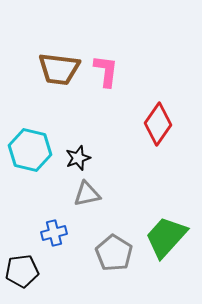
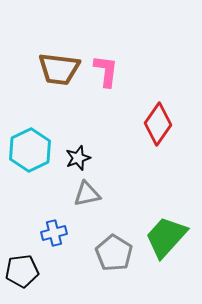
cyan hexagon: rotated 21 degrees clockwise
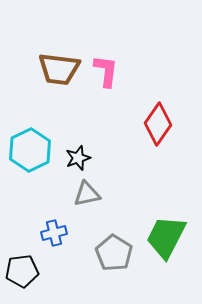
green trapezoid: rotated 15 degrees counterclockwise
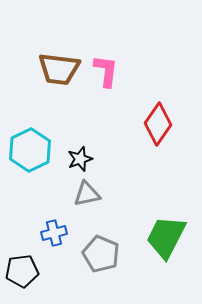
black star: moved 2 px right, 1 px down
gray pentagon: moved 13 px left, 1 px down; rotated 9 degrees counterclockwise
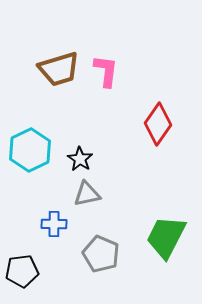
brown trapezoid: rotated 24 degrees counterclockwise
black star: rotated 20 degrees counterclockwise
blue cross: moved 9 px up; rotated 15 degrees clockwise
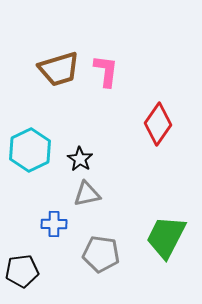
gray pentagon: rotated 15 degrees counterclockwise
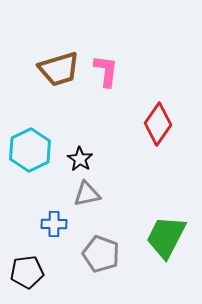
gray pentagon: rotated 12 degrees clockwise
black pentagon: moved 5 px right, 1 px down
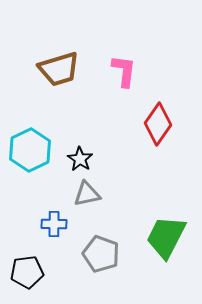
pink L-shape: moved 18 px right
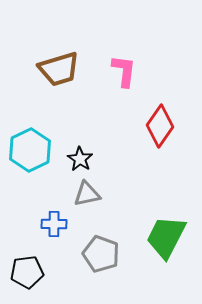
red diamond: moved 2 px right, 2 px down
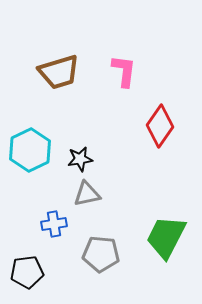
brown trapezoid: moved 3 px down
black star: rotated 30 degrees clockwise
blue cross: rotated 10 degrees counterclockwise
gray pentagon: rotated 15 degrees counterclockwise
